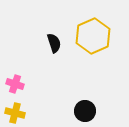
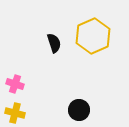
black circle: moved 6 px left, 1 px up
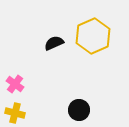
black semicircle: rotated 96 degrees counterclockwise
pink cross: rotated 18 degrees clockwise
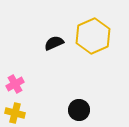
pink cross: rotated 24 degrees clockwise
